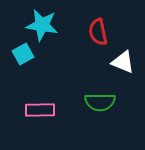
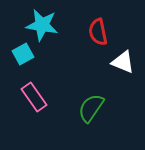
green semicircle: moved 9 px left, 6 px down; rotated 124 degrees clockwise
pink rectangle: moved 6 px left, 13 px up; rotated 56 degrees clockwise
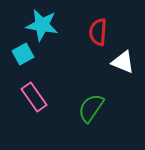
red semicircle: rotated 16 degrees clockwise
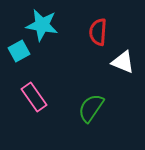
cyan square: moved 4 px left, 3 px up
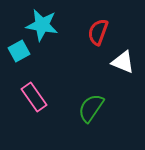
red semicircle: rotated 16 degrees clockwise
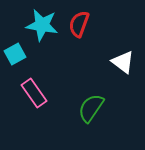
red semicircle: moved 19 px left, 8 px up
cyan square: moved 4 px left, 3 px down
white triangle: rotated 15 degrees clockwise
pink rectangle: moved 4 px up
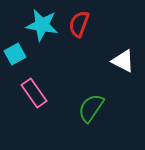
white triangle: moved 1 px up; rotated 10 degrees counterclockwise
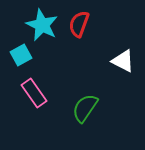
cyan star: rotated 16 degrees clockwise
cyan square: moved 6 px right, 1 px down
green semicircle: moved 6 px left
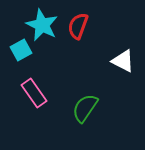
red semicircle: moved 1 px left, 2 px down
cyan square: moved 5 px up
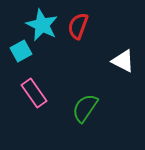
cyan square: moved 1 px down
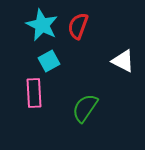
cyan square: moved 28 px right, 10 px down
pink rectangle: rotated 32 degrees clockwise
